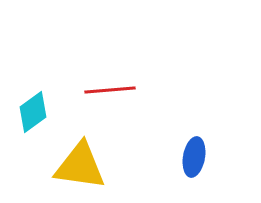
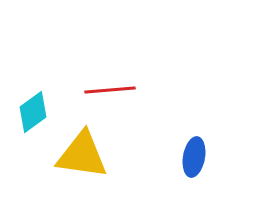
yellow triangle: moved 2 px right, 11 px up
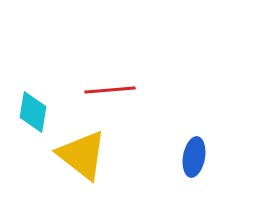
cyan diamond: rotated 45 degrees counterclockwise
yellow triangle: rotated 30 degrees clockwise
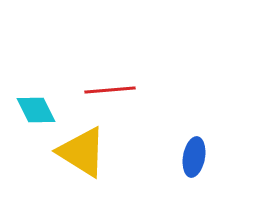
cyan diamond: moved 3 px right, 2 px up; rotated 36 degrees counterclockwise
yellow triangle: moved 3 px up; rotated 6 degrees counterclockwise
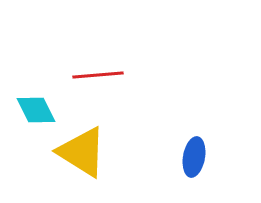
red line: moved 12 px left, 15 px up
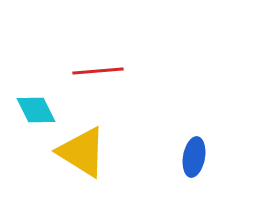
red line: moved 4 px up
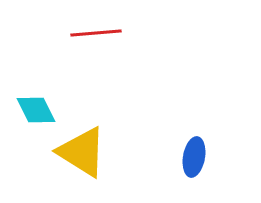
red line: moved 2 px left, 38 px up
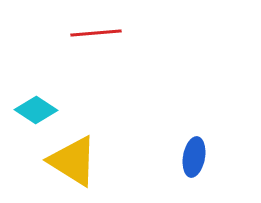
cyan diamond: rotated 30 degrees counterclockwise
yellow triangle: moved 9 px left, 9 px down
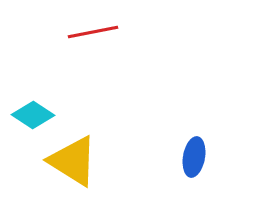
red line: moved 3 px left, 1 px up; rotated 6 degrees counterclockwise
cyan diamond: moved 3 px left, 5 px down
